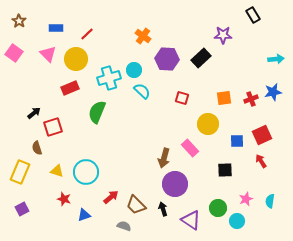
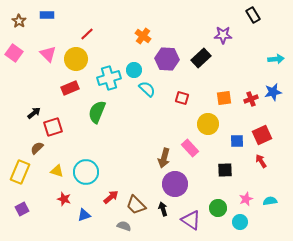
blue rectangle at (56, 28): moved 9 px left, 13 px up
cyan semicircle at (142, 91): moved 5 px right, 2 px up
brown semicircle at (37, 148): rotated 64 degrees clockwise
cyan semicircle at (270, 201): rotated 72 degrees clockwise
cyan circle at (237, 221): moved 3 px right, 1 px down
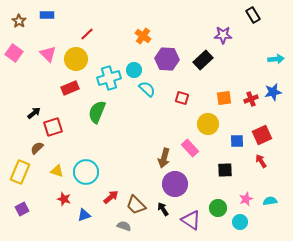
black rectangle at (201, 58): moved 2 px right, 2 px down
black arrow at (163, 209): rotated 16 degrees counterclockwise
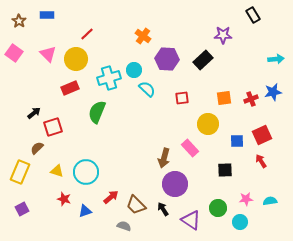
red square at (182, 98): rotated 24 degrees counterclockwise
pink star at (246, 199): rotated 16 degrees clockwise
blue triangle at (84, 215): moved 1 px right, 4 px up
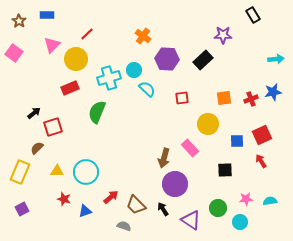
pink triangle at (48, 54): moved 4 px right, 9 px up; rotated 30 degrees clockwise
yellow triangle at (57, 171): rotated 16 degrees counterclockwise
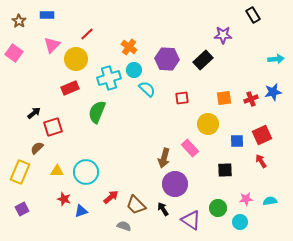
orange cross at (143, 36): moved 14 px left, 11 px down
blue triangle at (85, 211): moved 4 px left
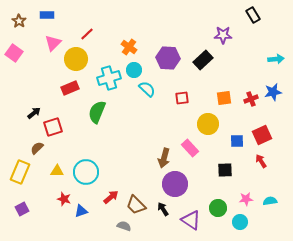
pink triangle at (52, 45): moved 1 px right, 2 px up
purple hexagon at (167, 59): moved 1 px right, 1 px up
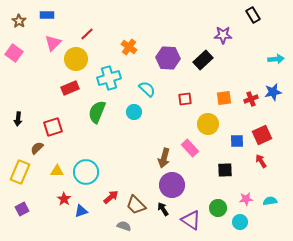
cyan circle at (134, 70): moved 42 px down
red square at (182, 98): moved 3 px right, 1 px down
black arrow at (34, 113): moved 16 px left, 6 px down; rotated 136 degrees clockwise
purple circle at (175, 184): moved 3 px left, 1 px down
red star at (64, 199): rotated 16 degrees clockwise
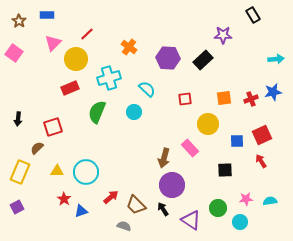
purple square at (22, 209): moved 5 px left, 2 px up
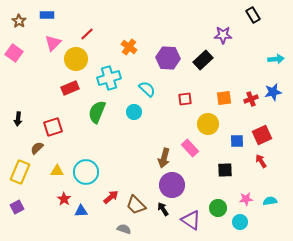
blue triangle at (81, 211): rotated 16 degrees clockwise
gray semicircle at (124, 226): moved 3 px down
